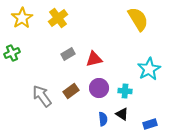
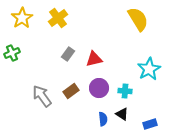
gray rectangle: rotated 24 degrees counterclockwise
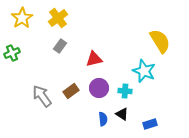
yellow semicircle: moved 22 px right, 22 px down
gray rectangle: moved 8 px left, 8 px up
cyan star: moved 5 px left, 2 px down; rotated 20 degrees counterclockwise
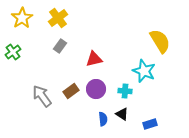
green cross: moved 1 px right, 1 px up; rotated 14 degrees counterclockwise
purple circle: moved 3 px left, 1 px down
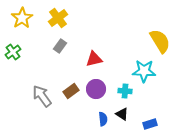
cyan star: rotated 20 degrees counterclockwise
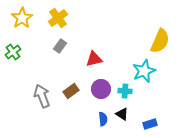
yellow semicircle: rotated 55 degrees clockwise
cyan star: rotated 25 degrees counterclockwise
purple circle: moved 5 px right
gray arrow: rotated 15 degrees clockwise
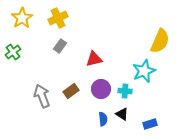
yellow cross: rotated 12 degrees clockwise
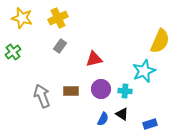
yellow star: rotated 25 degrees counterclockwise
brown rectangle: rotated 35 degrees clockwise
blue semicircle: rotated 32 degrees clockwise
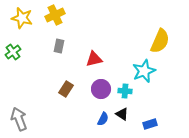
yellow cross: moved 3 px left, 3 px up
gray rectangle: moved 1 px left; rotated 24 degrees counterclockwise
brown rectangle: moved 5 px left, 2 px up; rotated 56 degrees counterclockwise
gray arrow: moved 23 px left, 23 px down
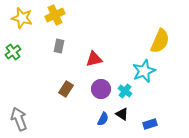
cyan cross: rotated 32 degrees clockwise
